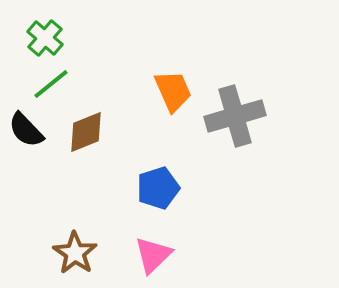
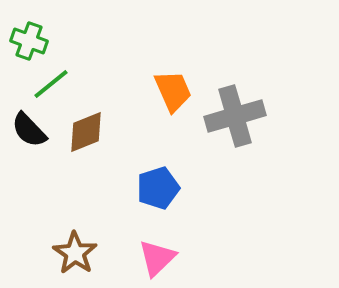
green cross: moved 16 px left, 3 px down; rotated 21 degrees counterclockwise
black semicircle: moved 3 px right
pink triangle: moved 4 px right, 3 px down
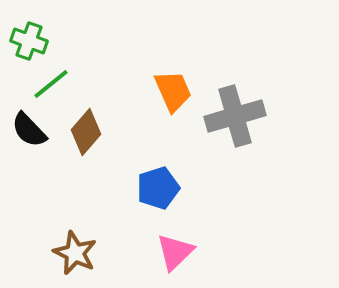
brown diamond: rotated 27 degrees counterclockwise
brown star: rotated 9 degrees counterclockwise
pink triangle: moved 18 px right, 6 px up
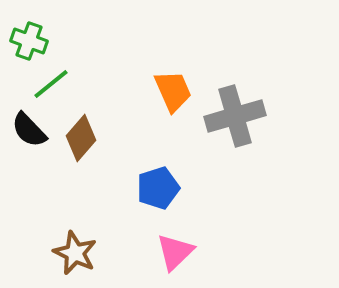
brown diamond: moved 5 px left, 6 px down
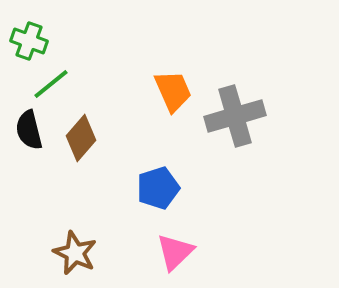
black semicircle: rotated 30 degrees clockwise
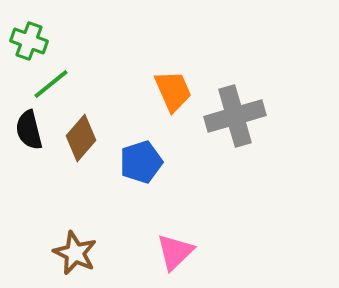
blue pentagon: moved 17 px left, 26 px up
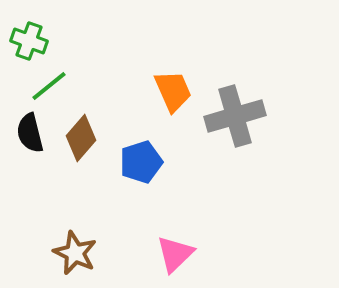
green line: moved 2 px left, 2 px down
black semicircle: moved 1 px right, 3 px down
pink triangle: moved 2 px down
